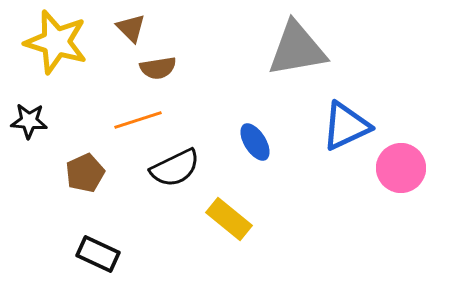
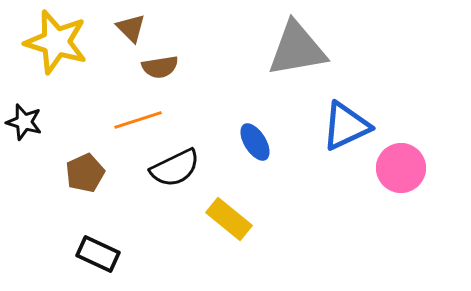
brown semicircle: moved 2 px right, 1 px up
black star: moved 5 px left, 1 px down; rotated 12 degrees clockwise
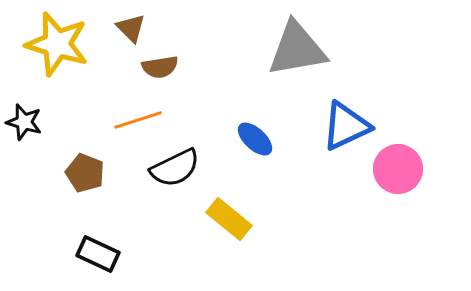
yellow star: moved 1 px right, 2 px down
blue ellipse: moved 3 px up; rotated 15 degrees counterclockwise
pink circle: moved 3 px left, 1 px down
brown pentagon: rotated 27 degrees counterclockwise
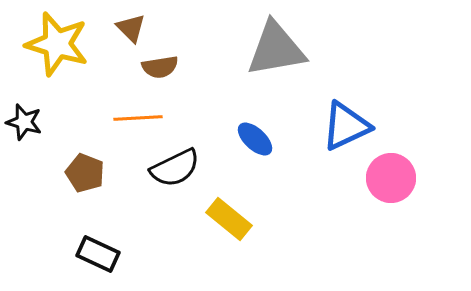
gray triangle: moved 21 px left
orange line: moved 2 px up; rotated 15 degrees clockwise
pink circle: moved 7 px left, 9 px down
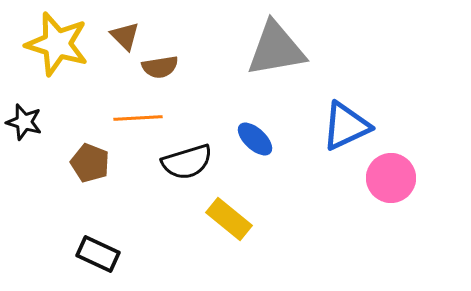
brown triangle: moved 6 px left, 8 px down
black semicircle: moved 12 px right, 6 px up; rotated 9 degrees clockwise
brown pentagon: moved 5 px right, 10 px up
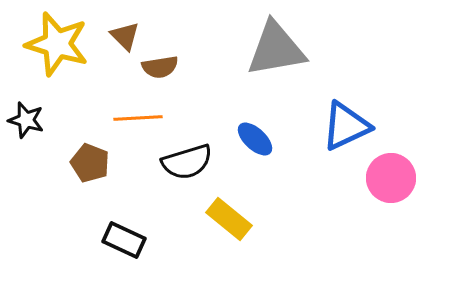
black star: moved 2 px right, 2 px up
black rectangle: moved 26 px right, 14 px up
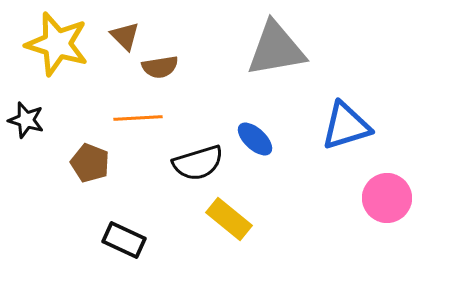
blue triangle: rotated 8 degrees clockwise
black semicircle: moved 11 px right, 1 px down
pink circle: moved 4 px left, 20 px down
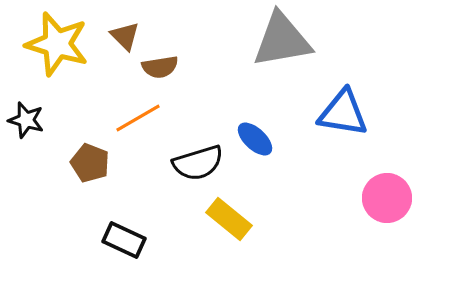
gray triangle: moved 6 px right, 9 px up
orange line: rotated 27 degrees counterclockwise
blue triangle: moved 3 px left, 13 px up; rotated 26 degrees clockwise
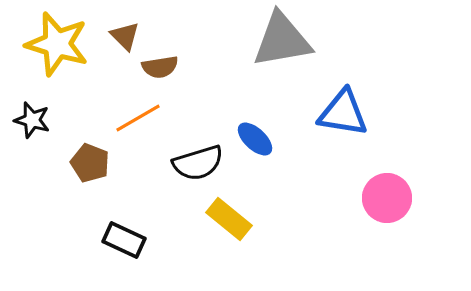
black star: moved 6 px right
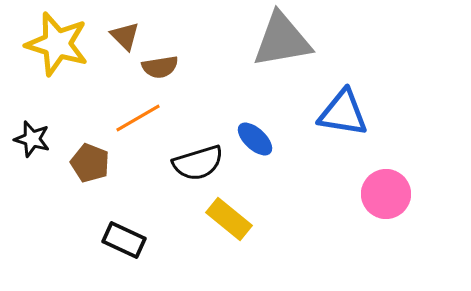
black star: moved 19 px down
pink circle: moved 1 px left, 4 px up
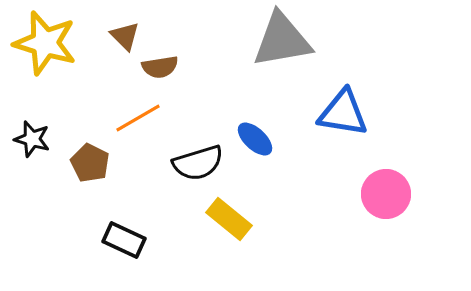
yellow star: moved 12 px left, 1 px up
brown pentagon: rotated 6 degrees clockwise
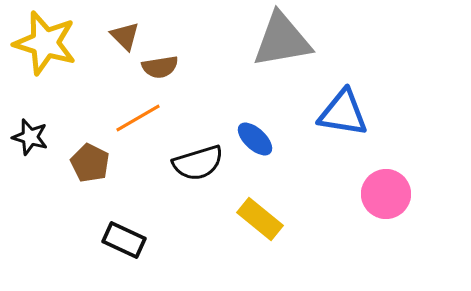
black star: moved 2 px left, 2 px up
yellow rectangle: moved 31 px right
